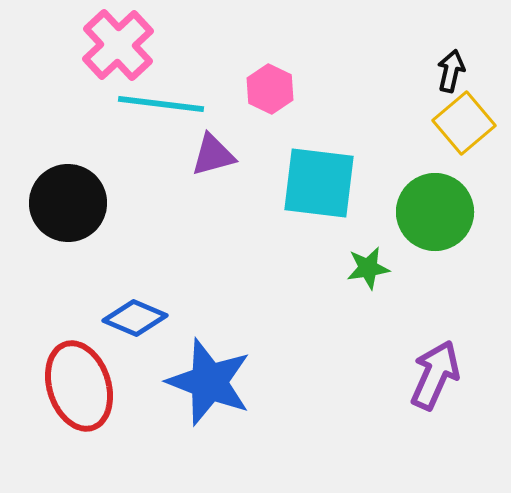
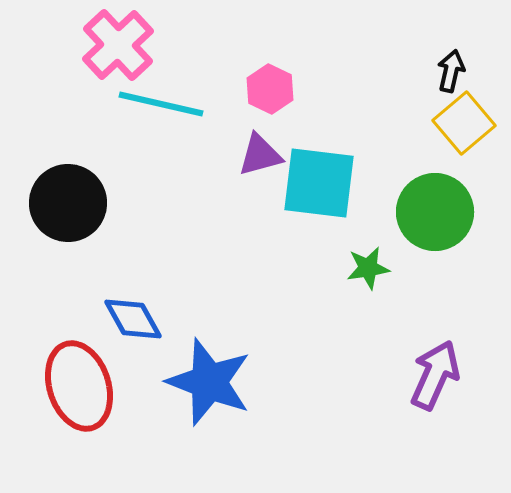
cyan line: rotated 6 degrees clockwise
purple triangle: moved 47 px right
blue diamond: moved 2 px left, 1 px down; rotated 38 degrees clockwise
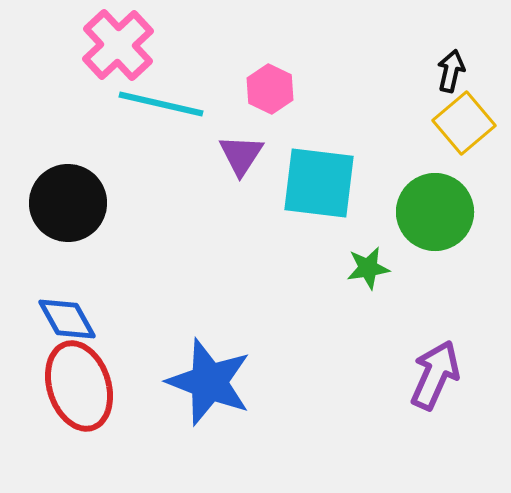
purple triangle: moved 19 px left; rotated 42 degrees counterclockwise
blue diamond: moved 66 px left
